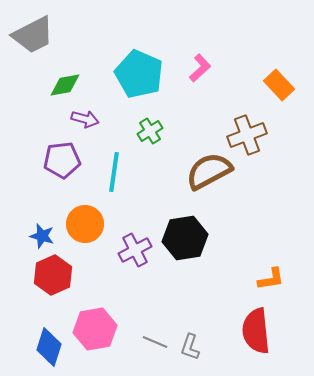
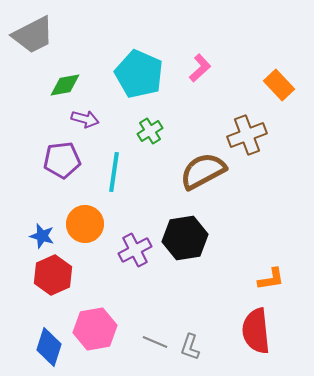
brown semicircle: moved 6 px left
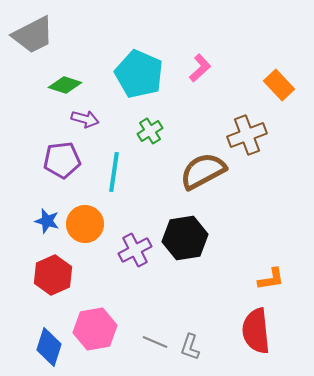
green diamond: rotated 28 degrees clockwise
blue star: moved 5 px right, 15 px up
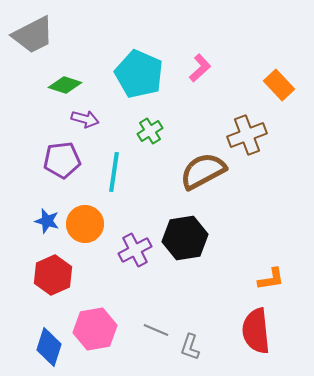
gray line: moved 1 px right, 12 px up
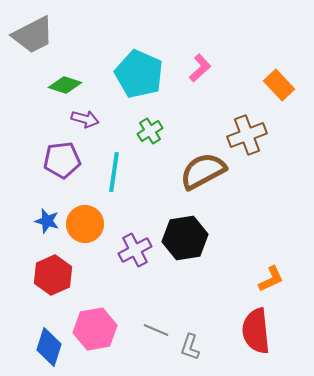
orange L-shape: rotated 16 degrees counterclockwise
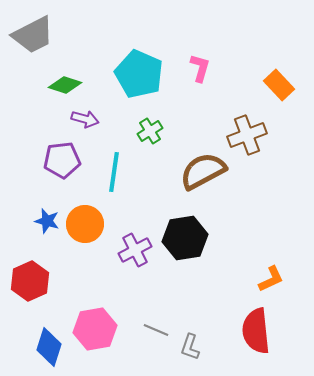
pink L-shape: rotated 32 degrees counterclockwise
red hexagon: moved 23 px left, 6 px down
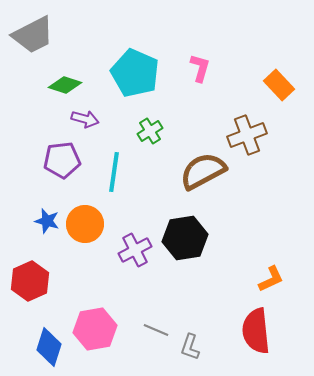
cyan pentagon: moved 4 px left, 1 px up
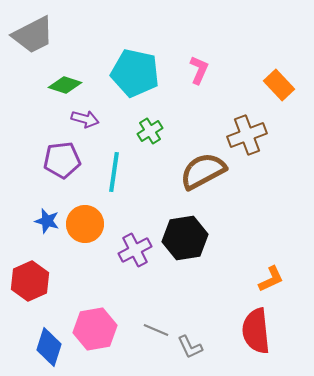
pink L-shape: moved 1 px left, 2 px down; rotated 8 degrees clockwise
cyan pentagon: rotated 12 degrees counterclockwise
gray L-shape: rotated 44 degrees counterclockwise
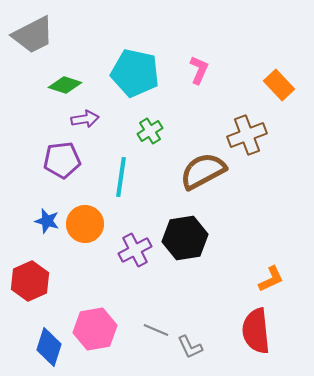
purple arrow: rotated 24 degrees counterclockwise
cyan line: moved 7 px right, 5 px down
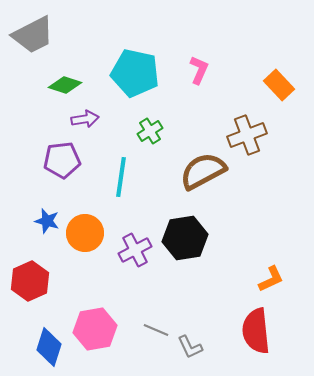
orange circle: moved 9 px down
